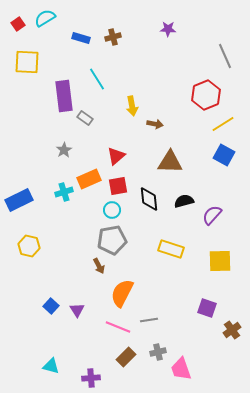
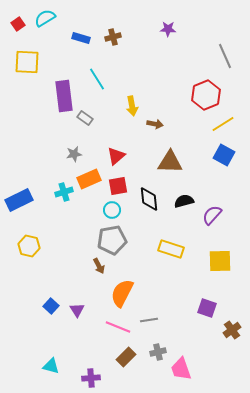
gray star at (64, 150): moved 10 px right, 4 px down; rotated 21 degrees clockwise
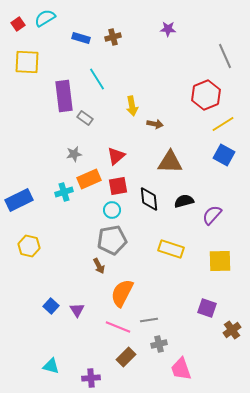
gray cross at (158, 352): moved 1 px right, 8 px up
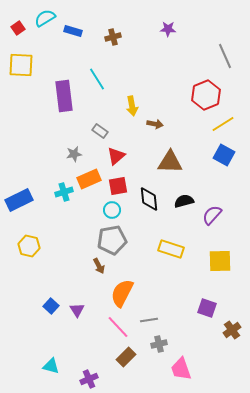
red square at (18, 24): moved 4 px down
blue rectangle at (81, 38): moved 8 px left, 7 px up
yellow square at (27, 62): moved 6 px left, 3 px down
gray rectangle at (85, 118): moved 15 px right, 13 px down
pink line at (118, 327): rotated 25 degrees clockwise
purple cross at (91, 378): moved 2 px left, 1 px down; rotated 18 degrees counterclockwise
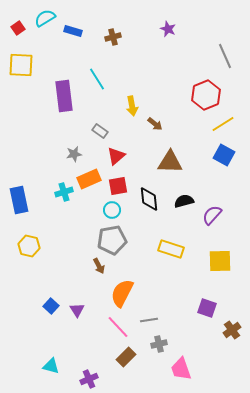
purple star at (168, 29): rotated 21 degrees clockwise
brown arrow at (155, 124): rotated 28 degrees clockwise
blue rectangle at (19, 200): rotated 76 degrees counterclockwise
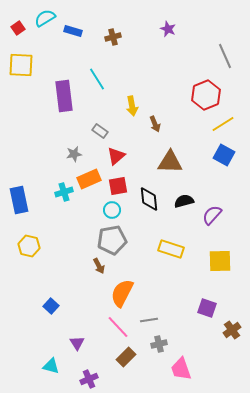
brown arrow at (155, 124): rotated 28 degrees clockwise
purple triangle at (77, 310): moved 33 px down
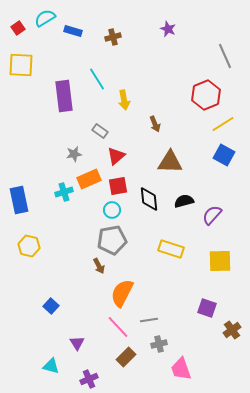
yellow arrow at (132, 106): moved 8 px left, 6 px up
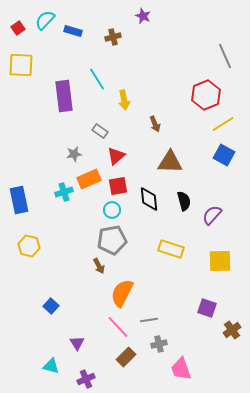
cyan semicircle at (45, 18): moved 2 px down; rotated 15 degrees counterclockwise
purple star at (168, 29): moved 25 px left, 13 px up
black semicircle at (184, 201): rotated 90 degrees clockwise
purple cross at (89, 379): moved 3 px left
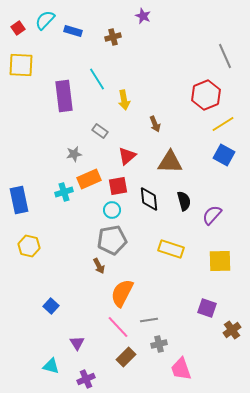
red triangle at (116, 156): moved 11 px right
